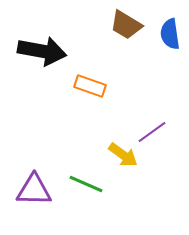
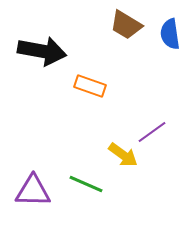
purple triangle: moved 1 px left, 1 px down
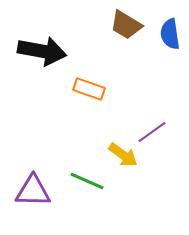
orange rectangle: moved 1 px left, 3 px down
green line: moved 1 px right, 3 px up
